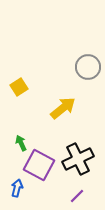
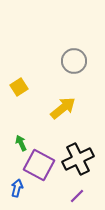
gray circle: moved 14 px left, 6 px up
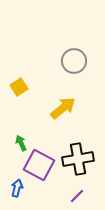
black cross: rotated 16 degrees clockwise
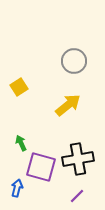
yellow arrow: moved 5 px right, 3 px up
purple square: moved 2 px right, 2 px down; rotated 12 degrees counterclockwise
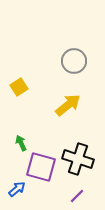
black cross: rotated 28 degrees clockwise
blue arrow: moved 1 px down; rotated 36 degrees clockwise
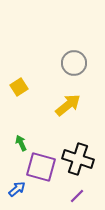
gray circle: moved 2 px down
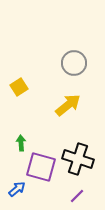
green arrow: rotated 21 degrees clockwise
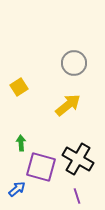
black cross: rotated 12 degrees clockwise
purple line: rotated 63 degrees counterclockwise
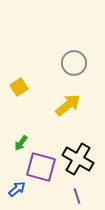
green arrow: rotated 140 degrees counterclockwise
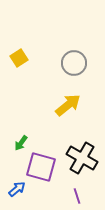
yellow square: moved 29 px up
black cross: moved 4 px right, 1 px up
